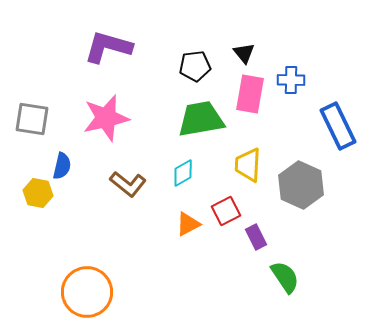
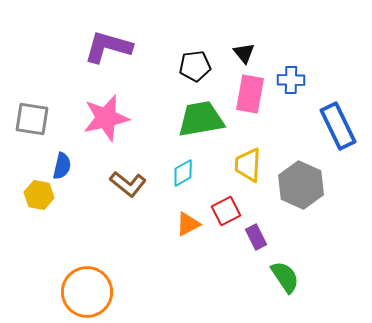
yellow hexagon: moved 1 px right, 2 px down
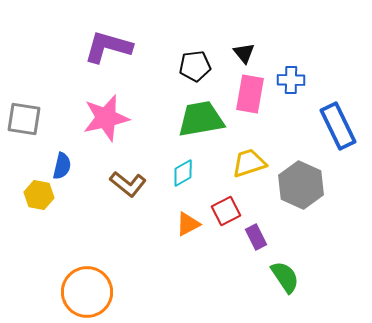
gray square: moved 8 px left
yellow trapezoid: moved 1 px right, 2 px up; rotated 69 degrees clockwise
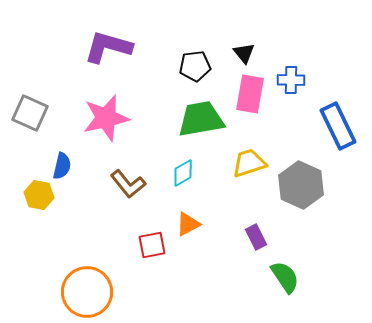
gray square: moved 6 px right, 6 px up; rotated 15 degrees clockwise
brown L-shape: rotated 12 degrees clockwise
red square: moved 74 px left, 34 px down; rotated 16 degrees clockwise
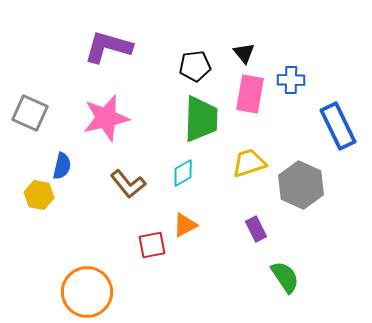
green trapezoid: rotated 102 degrees clockwise
orange triangle: moved 3 px left, 1 px down
purple rectangle: moved 8 px up
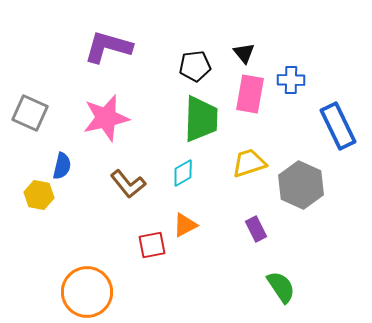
green semicircle: moved 4 px left, 10 px down
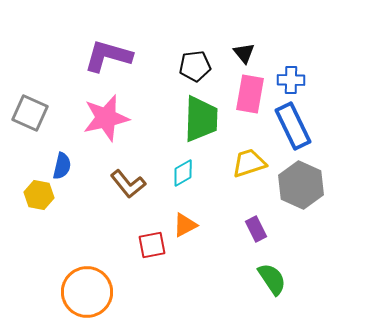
purple L-shape: moved 9 px down
blue rectangle: moved 45 px left
green semicircle: moved 9 px left, 8 px up
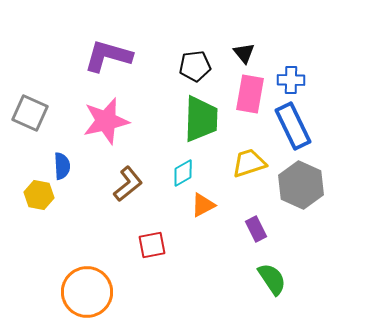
pink star: moved 3 px down
blue semicircle: rotated 16 degrees counterclockwise
brown L-shape: rotated 90 degrees counterclockwise
orange triangle: moved 18 px right, 20 px up
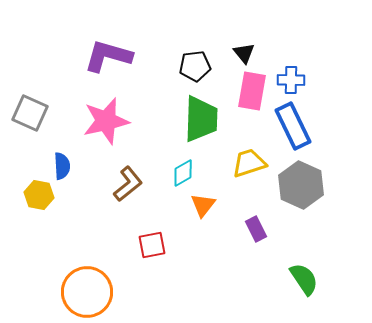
pink rectangle: moved 2 px right, 3 px up
orange triangle: rotated 24 degrees counterclockwise
green semicircle: moved 32 px right
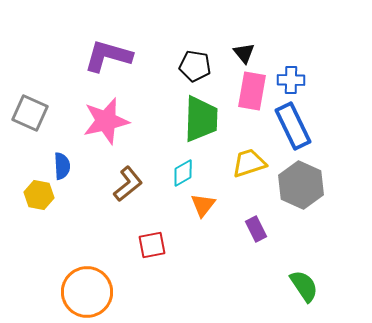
black pentagon: rotated 16 degrees clockwise
green semicircle: moved 7 px down
